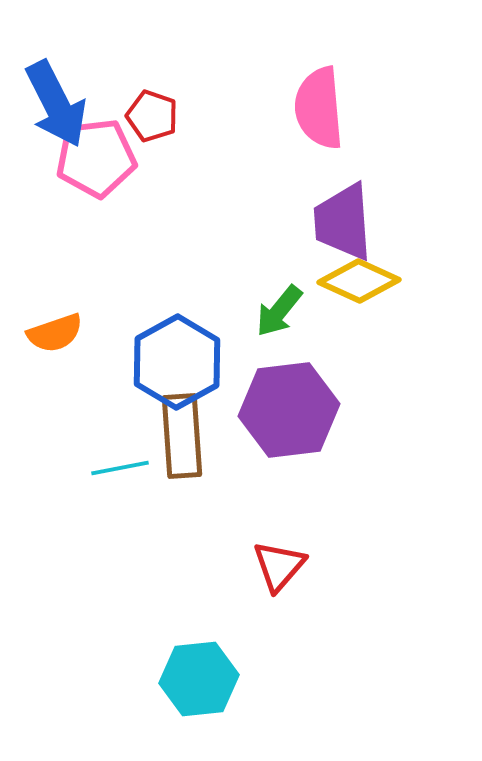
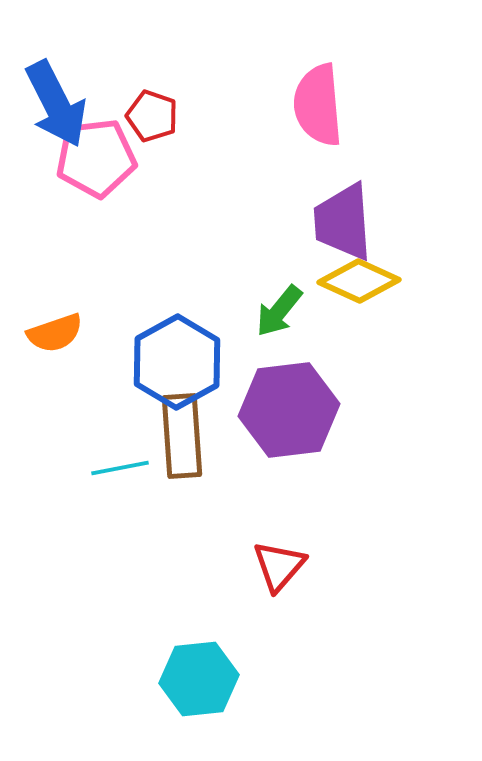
pink semicircle: moved 1 px left, 3 px up
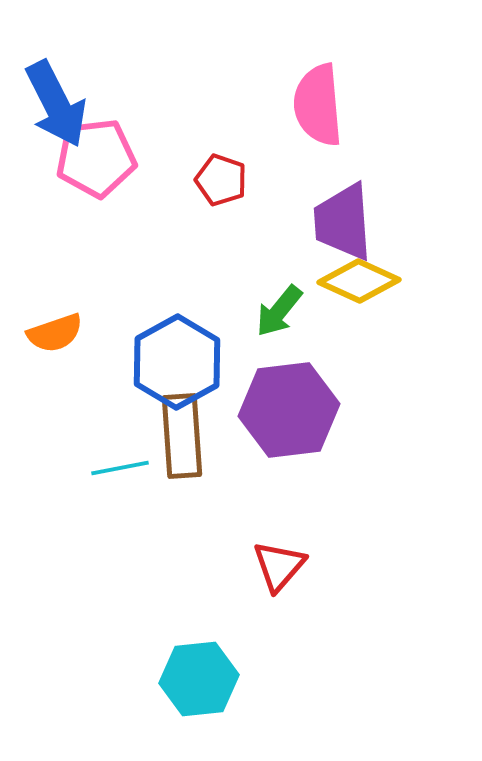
red pentagon: moved 69 px right, 64 px down
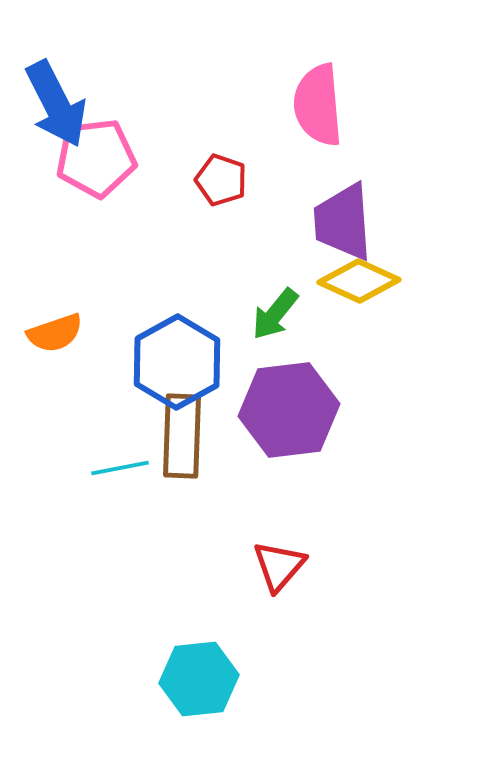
green arrow: moved 4 px left, 3 px down
brown rectangle: rotated 6 degrees clockwise
